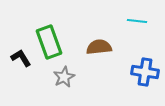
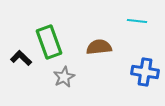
black L-shape: rotated 15 degrees counterclockwise
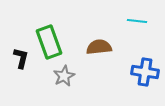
black L-shape: rotated 60 degrees clockwise
gray star: moved 1 px up
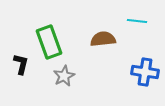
brown semicircle: moved 4 px right, 8 px up
black L-shape: moved 6 px down
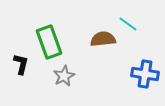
cyan line: moved 9 px left, 3 px down; rotated 30 degrees clockwise
blue cross: moved 2 px down
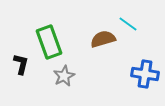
brown semicircle: rotated 10 degrees counterclockwise
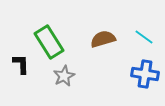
cyan line: moved 16 px right, 13 px down
green rectangle: rotated 12 degrees counterclockwise
black L-shape: rotated 15 degrees counterclockwise
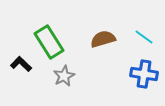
black L-shape: rotated 45 degrees counterclockwise
blue cross: moved 1 px left
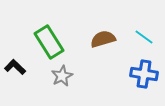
black L-shape: moved 6 px left, 3 px down
gray star: moved 2 px left
